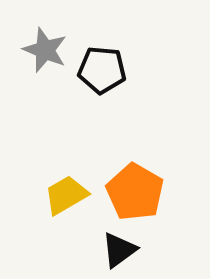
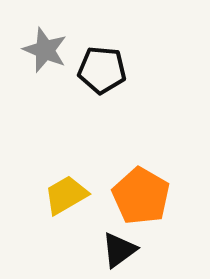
orange pentagon: moved 6 px right, 4 px down
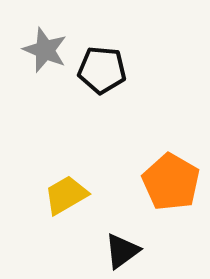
orange pentagon: moved 30 px right, 14 px up
black triangle: moved 3 px right, 1 px down
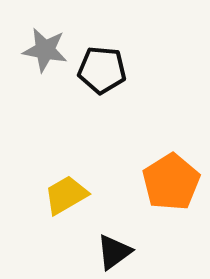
gray star: rotated 12 degrees counterclockwise
orange pentagon: rotated 10 degrees clockwise
black triangle: moved 8 px left, 1 px down
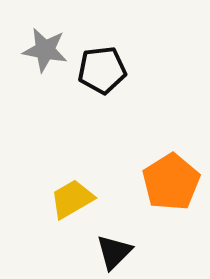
black pentagon: rotated 12 degrees counterclockwise
yellow trapezoid: moved 6 px right, 4 px down
black triangle: rotated 9 degrees counterclockwise
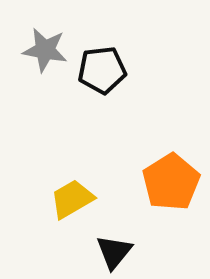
black triangle: rotated 6 degrees counterclockwise
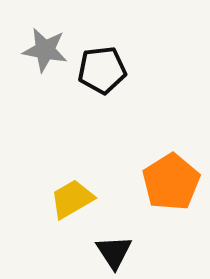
black triangle: rotated 12 degrees counterclockwise
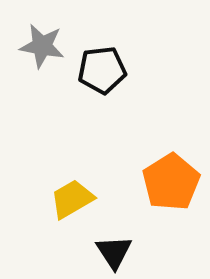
gray star: moved 3 px left, 4 px up
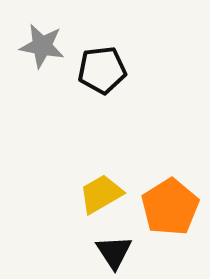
orange pentagon: moved 1 px left, 25 px down
yellow trapezoid: moved 29 px right, 5 px up
